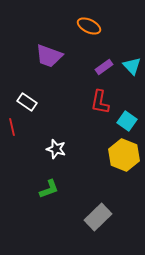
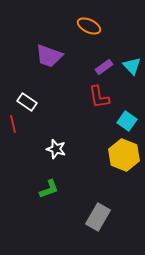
red L-shape: moved 1 px left, 5 px up; rotated 20 degrees counterclockwise
red line: moved 1 px right, 3 px up
gray rectangle: rotated 16 degrees counterclockwise
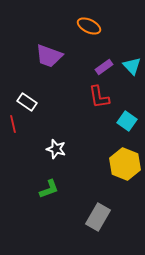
yellow hexagon: moved 1 px right, 9 px down
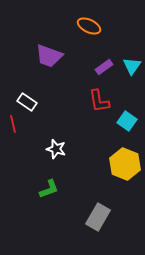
cyan triangle: rotated 18 degrees clockwise
red L-shape: moved 4 px down
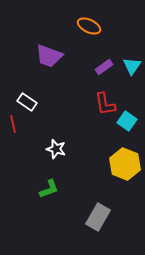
red L-shape: moved 6 px right, 3 px down
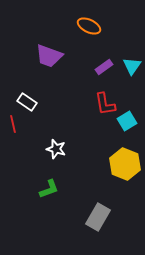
cyan square: rotated 24 degrees clockwise
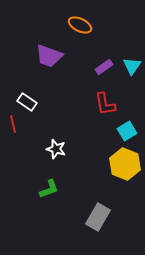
orange ellipse: moved 9 px left, 1 px up
cyan square: moved 10 px down
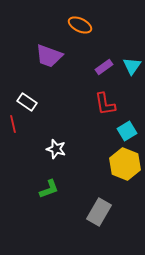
gray rectangle: moved 1 px right, 5 px up
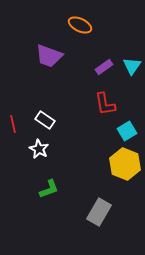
white rectangle: moved 18 px right, 18 px down
white star: moved 17 px left; rotated 12 degrees clockwise
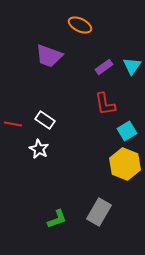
red line: rotated 66 degrees counterclockwise
green L-shape: moved 8 px right, 30 px down
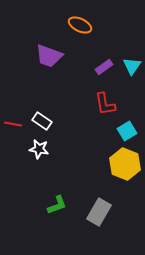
white rectangle: moved 3 px left, 1 px down
white star: rotated 18 degrees counterclockwise
green L-shape: moved 14 px up
